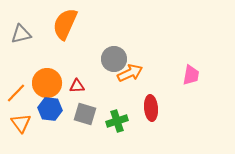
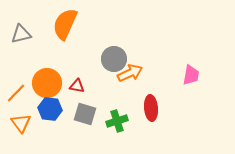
red triangle: rotated 14 degrees clockwise
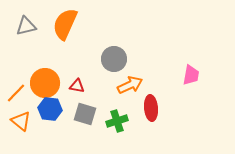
gray triangle: moved 5 px right, 8 px up
orange arrow: moved 12 px down
orange circle: moved 2 px left
orange triangle: moved 2 px up; rotated 15 degrees counterclockwise
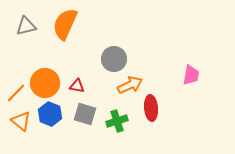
blue hexagon: moved 5 px down; rotated 15 degrees clockwise
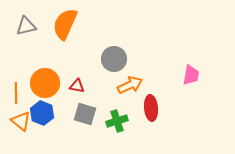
orange line: rotated 45 degrees counterclockwise
blue hexagon: moved 8 px left, 1 px up
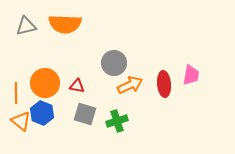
orange semicircle: rotated 112 degrees counterclockwise
gray circle: moved 4 px down
red ellipse: moved 13 px right, 24 px up
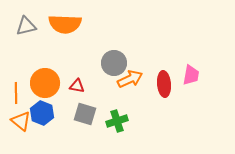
orange arrow: moved 6 px up
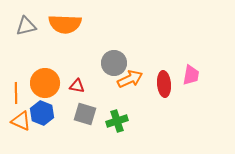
orange triangle: rotated 15 degrees counterclockwise
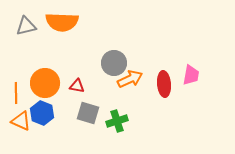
orange semicircle: moved 3 px left, 2 px up
gray square: moved 3 px right, 1 px up
